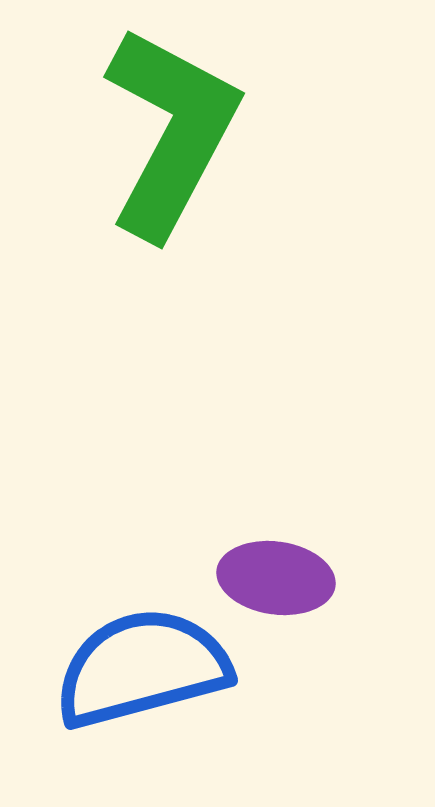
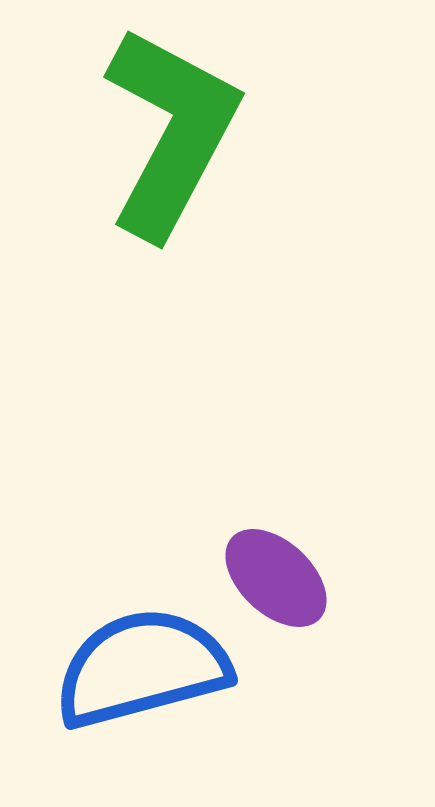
purple ellipse: rotated 35 degrees clockwise
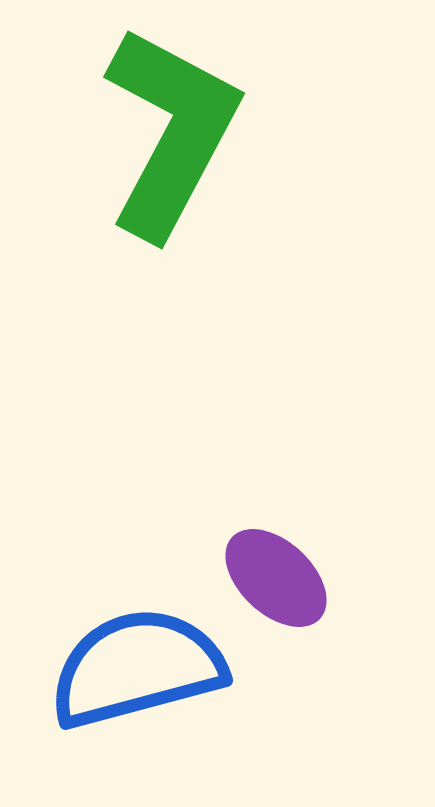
blue semicircle: moved 5 px left
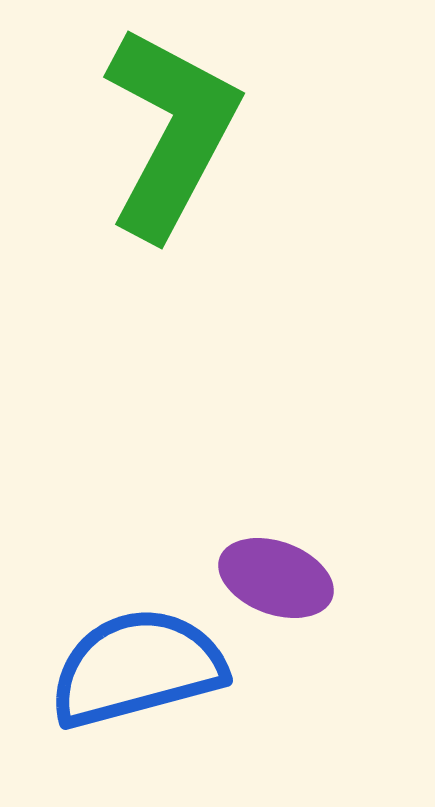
purple ellipse: rotated 23 degrees counterclockwise
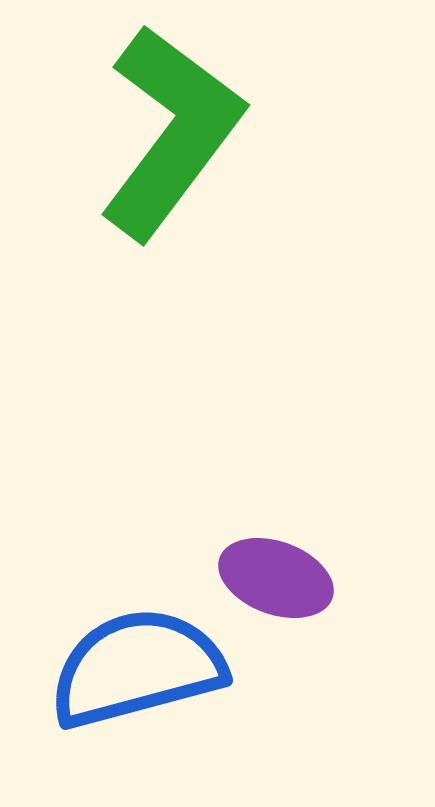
green L-shape: rotated 9 degrees clockwise
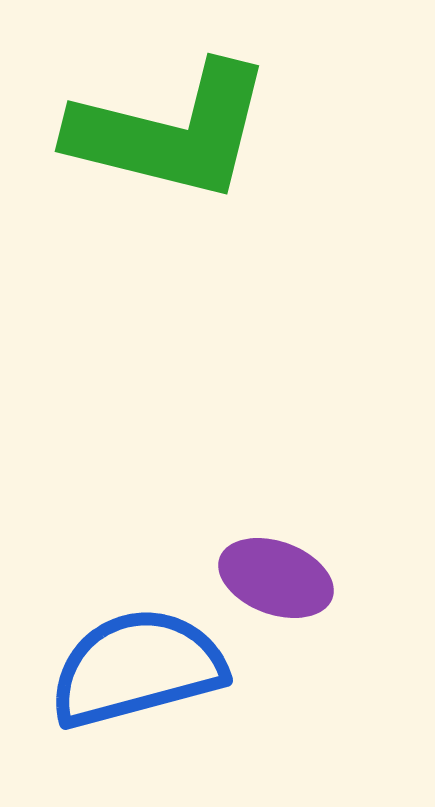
green L-shape: rotated 67 degrees clockwise
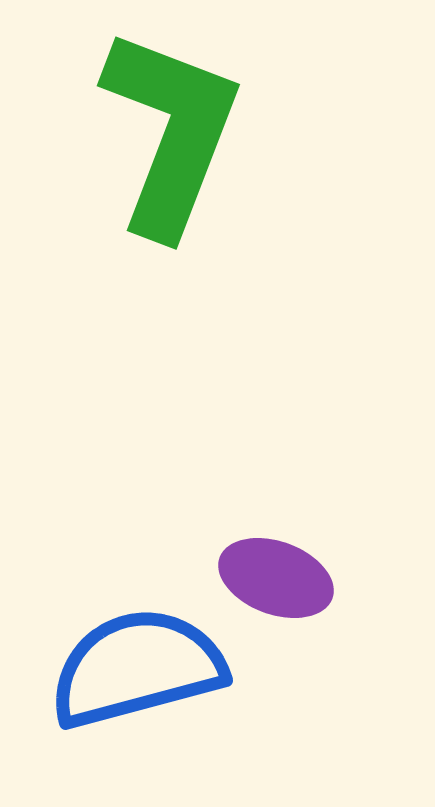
green L-shape: rotated 83 degrees counterclockwise
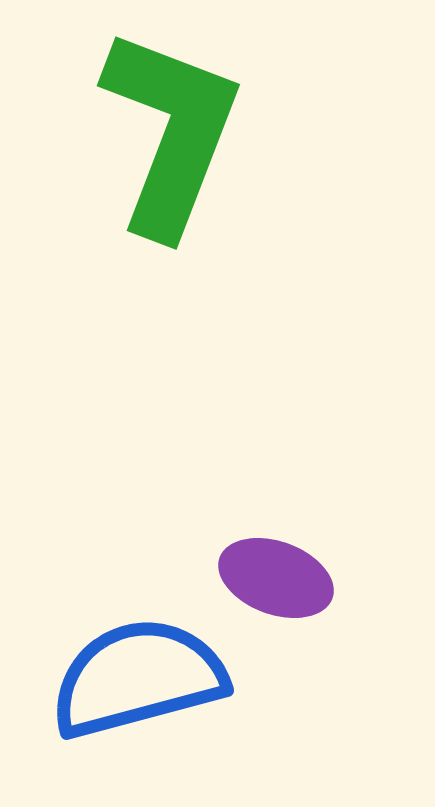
blue semicircle: moved 1 px right, 10 px down
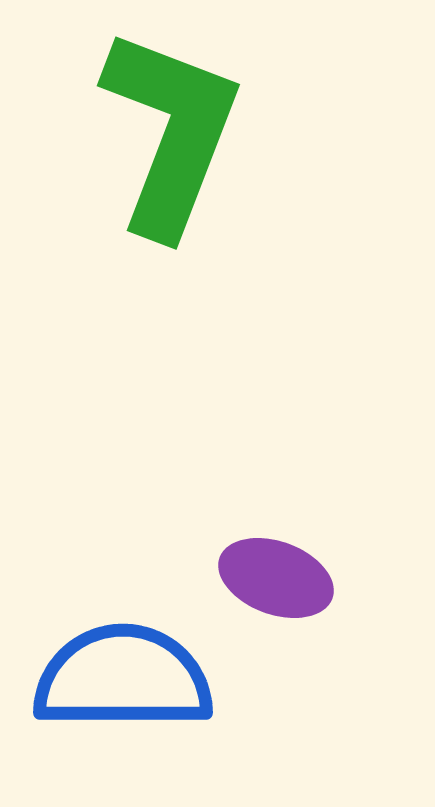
blue semicircle: moved 15 px left; rotated 15 degrees clockwise
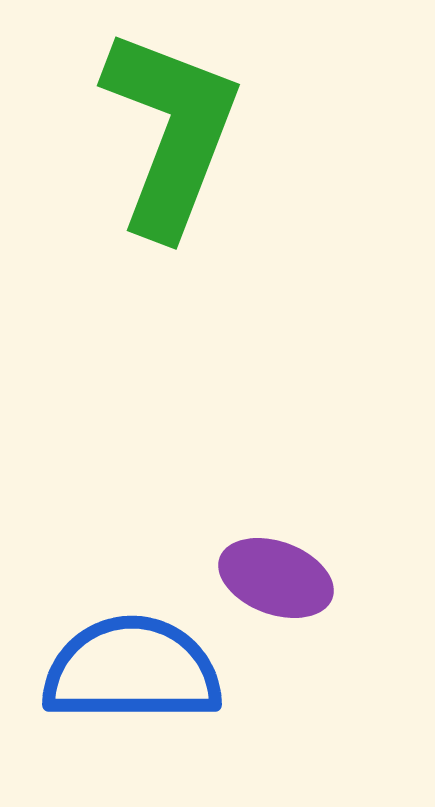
blue semicircle: moved 9 px right, 8 px up
